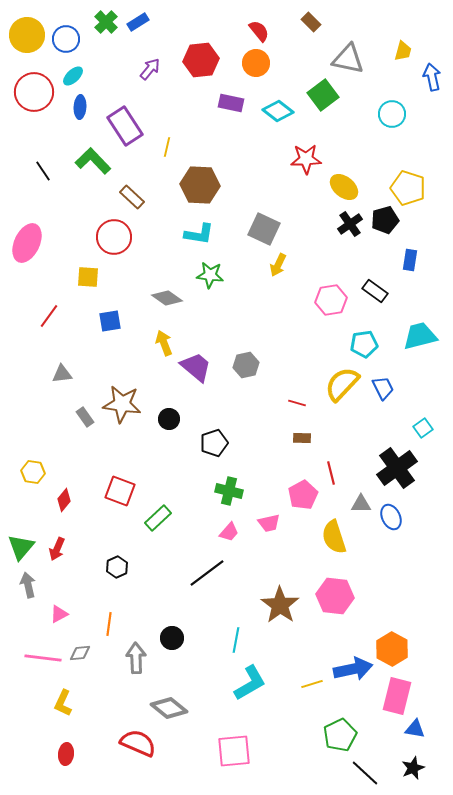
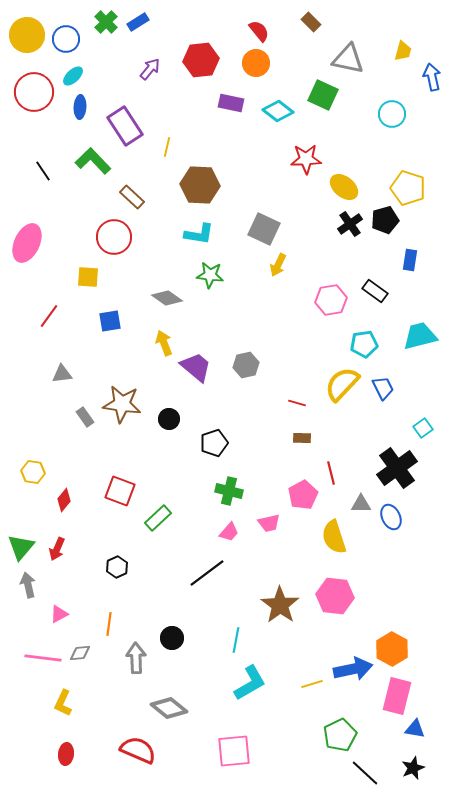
green square at (323, 95): rotated 28 degrees counterclockwise
red semicircle at (138, 743): moved 7 px down
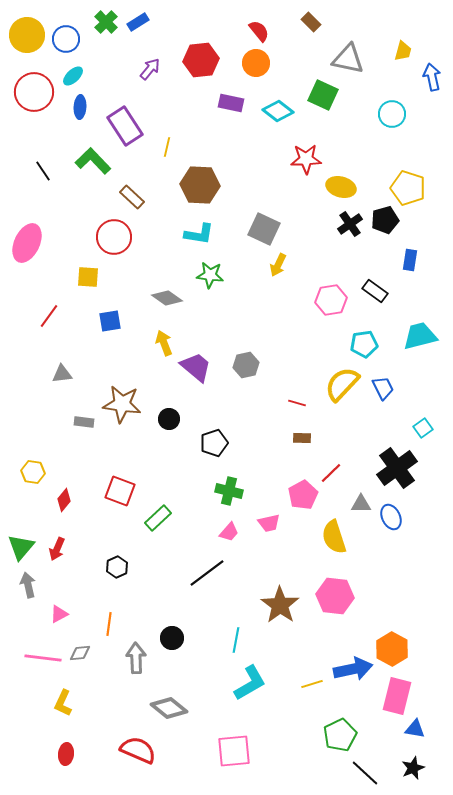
yellow ellipse at (344, 187): moved 3 px left; rotated 24 degrees counterclockwise
gray rectangle at (85, 417): moved 1 px left, 5 px down; rotated 48 degrees counterclockwise
red line at (331, 473): rotated 60 degrees clockwise
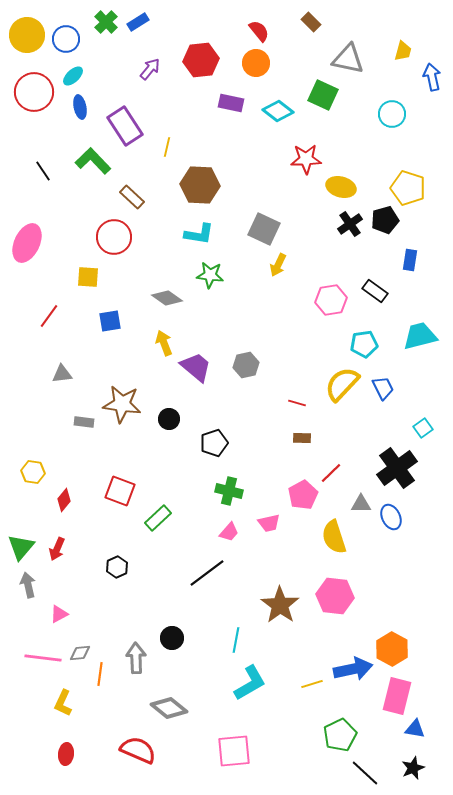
blue ellipse at (80, 107): rotated 15 degrees counterclockwise
orange line at (109, 624): moved 9 px left, 50 px down
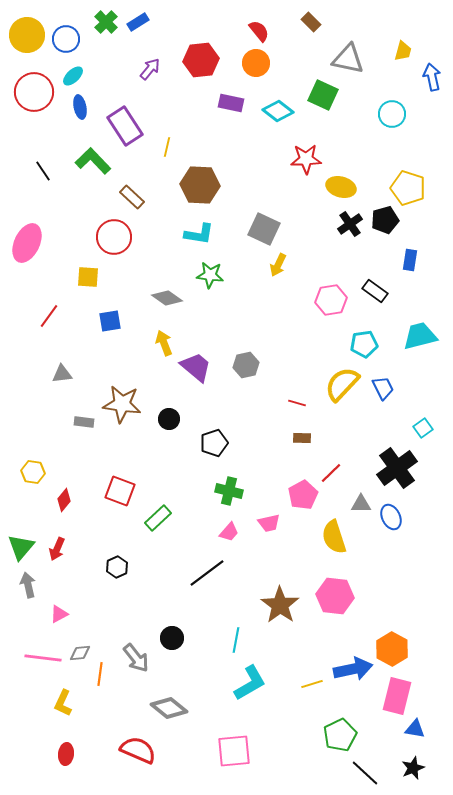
gray arrow at (136, 658): rotated 144 degrees clockwise
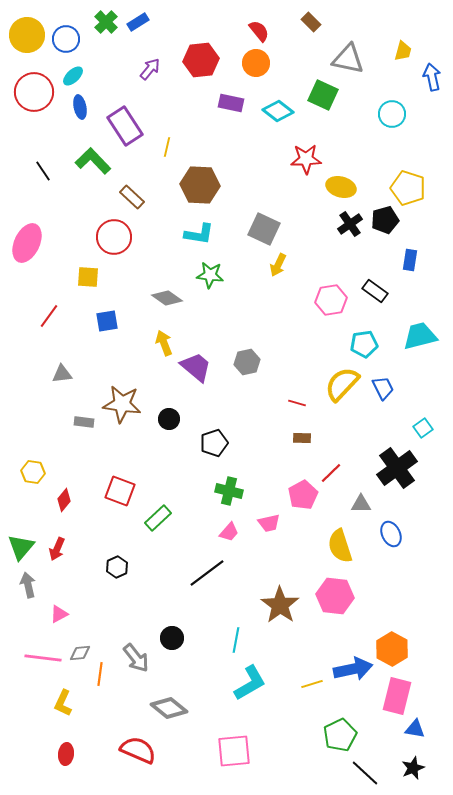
blue square at (110, 321): moved 3 px left
gray hexagon at (246, 365): moved 1 px right, 3 px up
blue ellipse at (391, 517): moved 17 px down
yellow semicircle at (334, 537): moved 6 px right, 9 px down
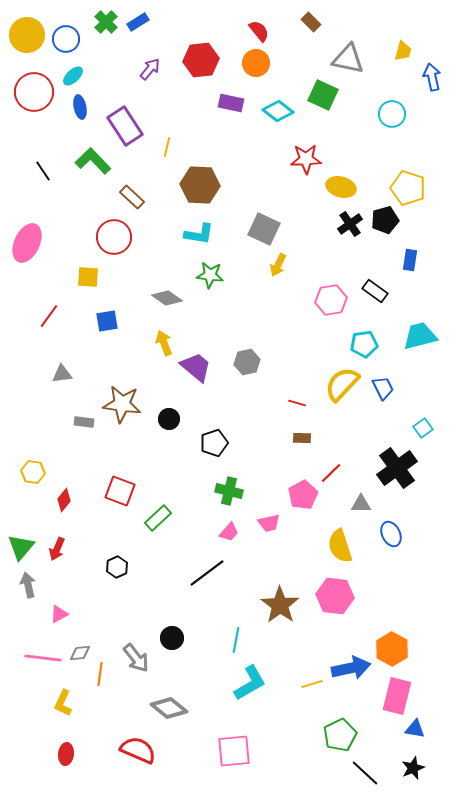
blue arrow at (353, 669): moved 2 px left, 1 px up
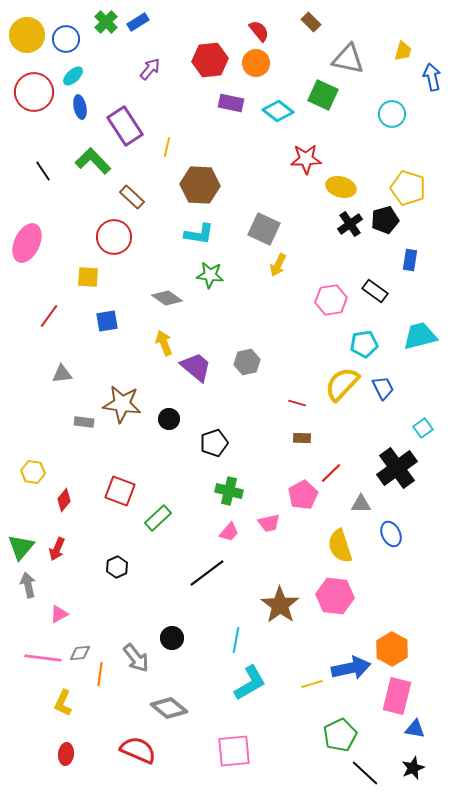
red hexagon at (201, 60): moved 9 px right
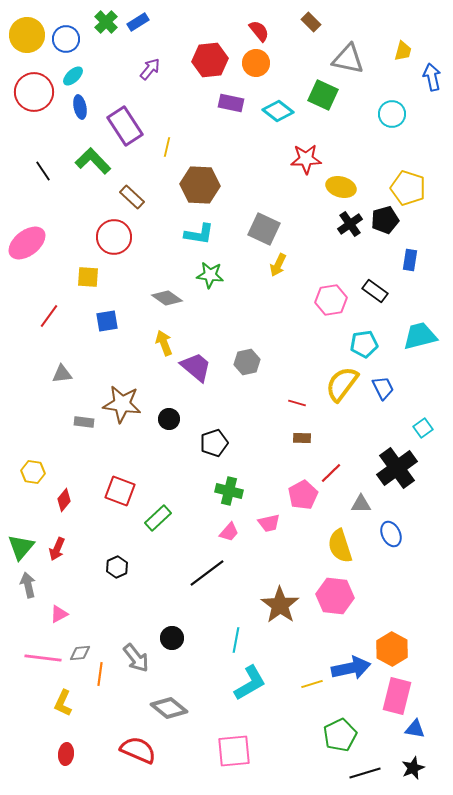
pink ellipse at (27, 243): rotated 27 degrees clockwise
yellow semicircle at (342, 384): rotated 6 degrees counterclockwise
black line at (365, 773): rotated 60 degrees counterclockwise
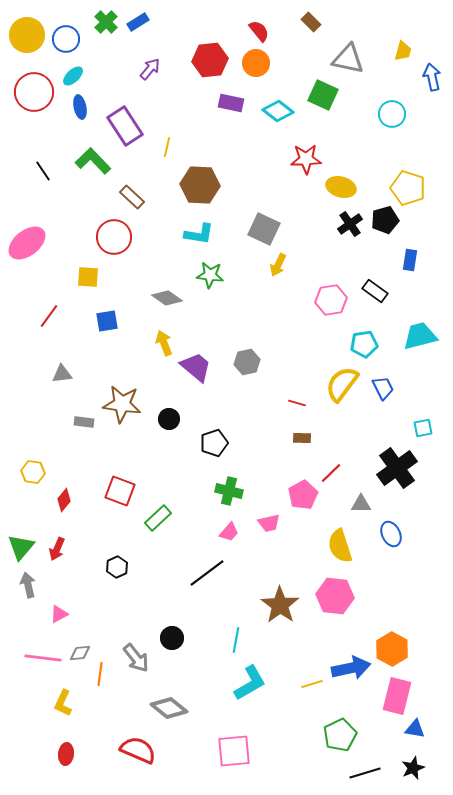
cyan square at (423, 428): rotated 24 degrees clockwise
